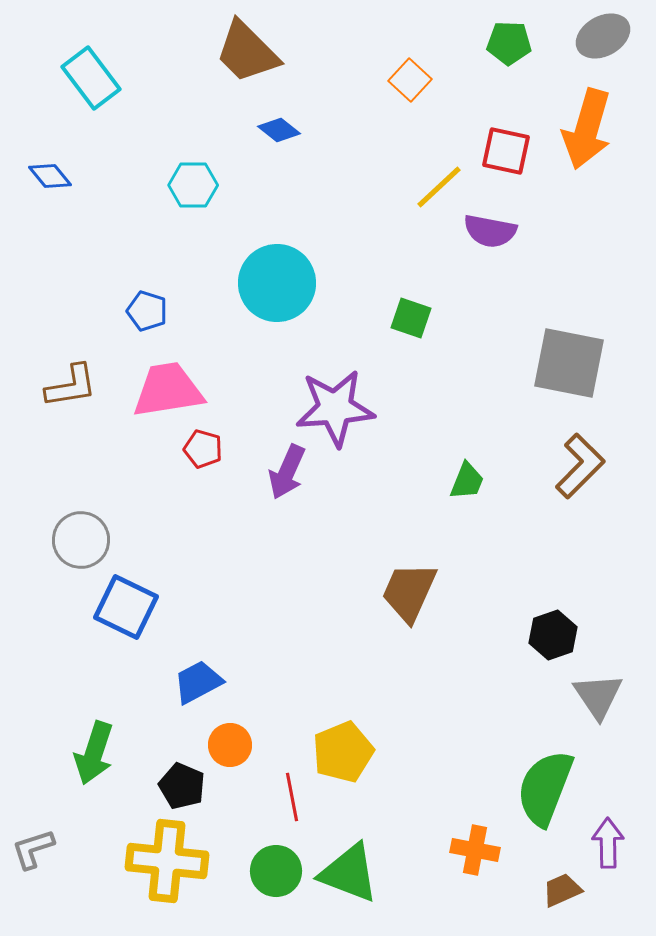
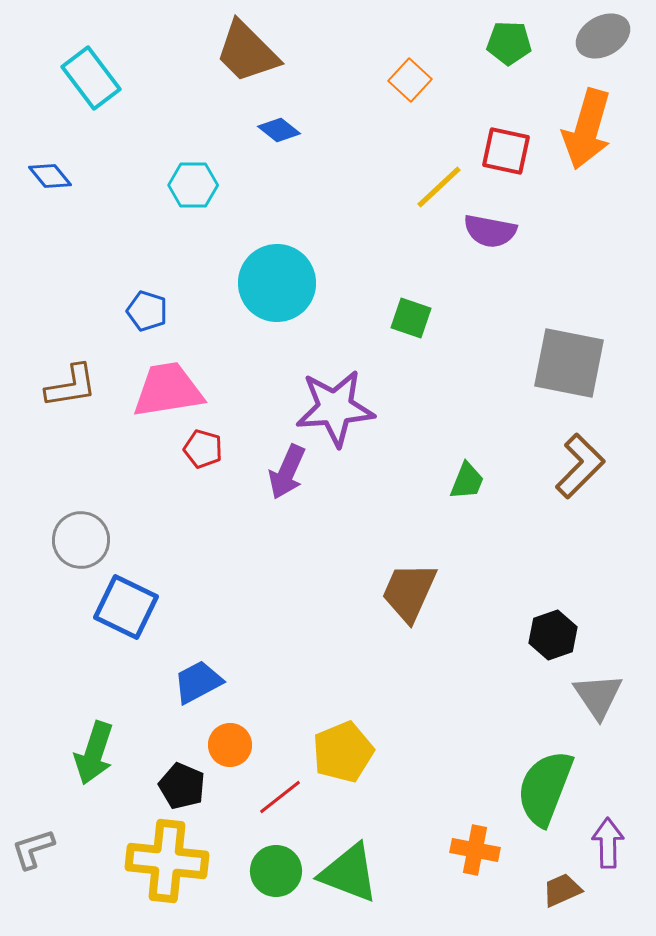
red line at (292, 797): moved 12 px left; rotated 63 degrees clockwise
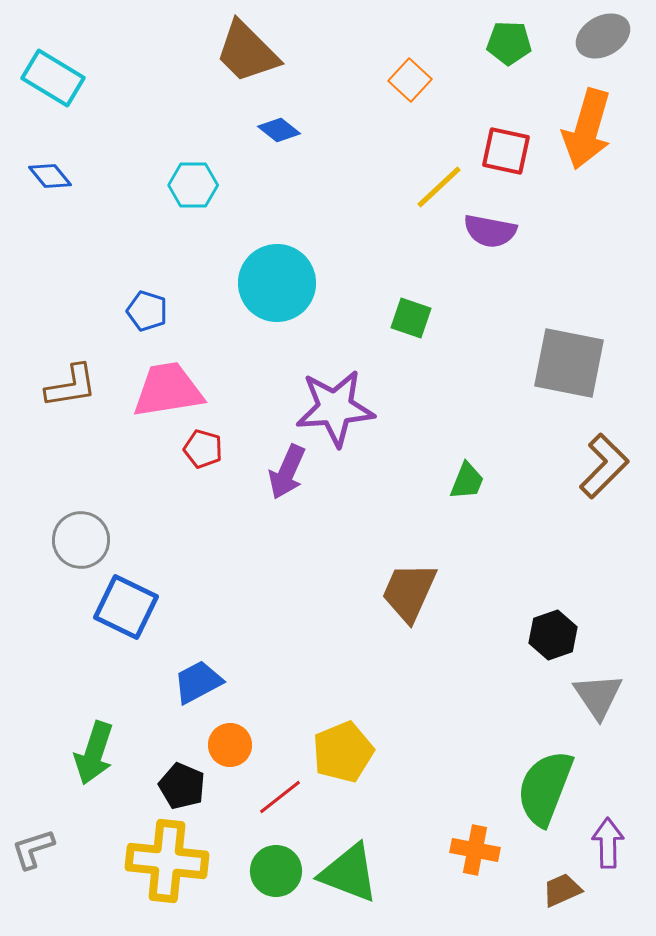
cyan rectangle at (91, 78): moved 38 px left; rotated 22 degrees counterclockwise
brown L-shape at (580, 466): moved 24 px right
